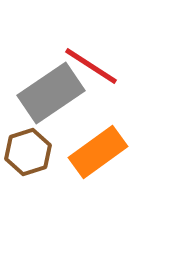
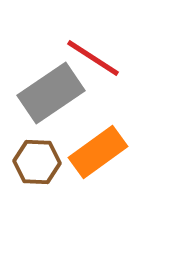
red line: moved 2 px right, 8 px up
brown hexagon: moved 9 px right, 10 px down; rotated 21 degrees clockwise
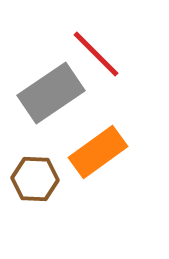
red line: moved 3 px right, 4 px up; rotated 12 degrees clockwise
brown hexagon: moved 2 px left, 17 px down
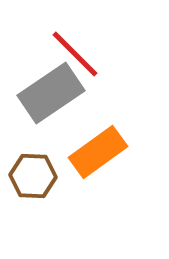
red line: moved 21 px left
brown hexagon: moved 2 px left, 3 px up
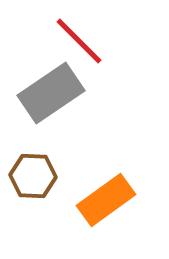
red line: moved 4 px right, 13 px up
orange rectangle: moved 8 px right, 48 px down
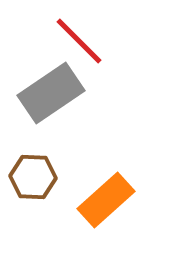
brown hexagon: moved 1 px down
orange rectangle: rotated 6 degrees counterclockwise
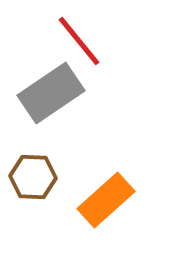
red line: rotated 6 degrees clockwise
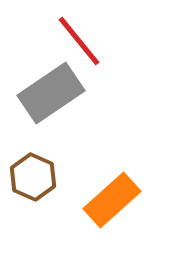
brown hexagon: rotated 21 degrees clockwise
orange rectangle: moved 6 px right
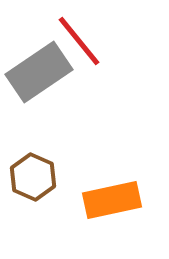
gray rectangle: moved 12 px left, 21 px up
orange rectangle: rotated 30 degrees clockwise
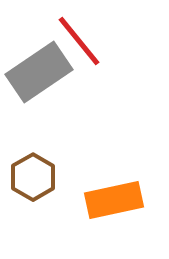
brown hexagon: rotated 6 degrees clockwise
orange rectangle: moved 2 px right
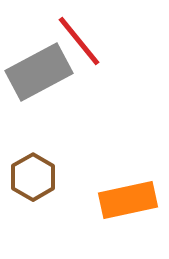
gray rectangle: rotated 6 degrees clockwise
orange rectangle: moved 14 px right
